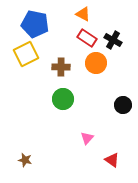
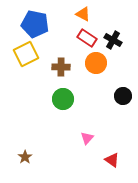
black circle: moved 9 px up
brown star: moved 3 px up; rotated 24 degrees clockwise
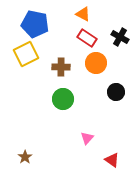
black cross: moved 7 px right, 3 px up
black circle: moved 7 px left, 4 px up
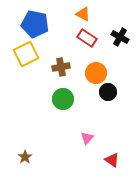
orange circle: moved 10 px down
brown cross: rotated 12 degrees counterclockwise
black circle: moved 8 px left
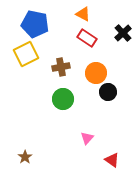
black cross: moved 3 px right, 4 px up; rotated 18 degrees clockwise
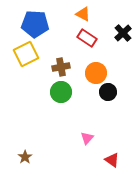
blue pentagon: rotated 8 degrees counterclockwise
green circle: moved 2 px left, 7 px up
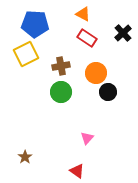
brown cross: moved 1 px up
red triangle: moved 35 px left, 11 px down
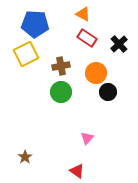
black cross: moved 4 px left, 11 px down
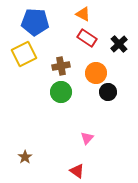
blue pentagon: moved 2 px up
yellow square: moved 2 px left
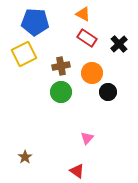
orange circle: moved 4 px left
